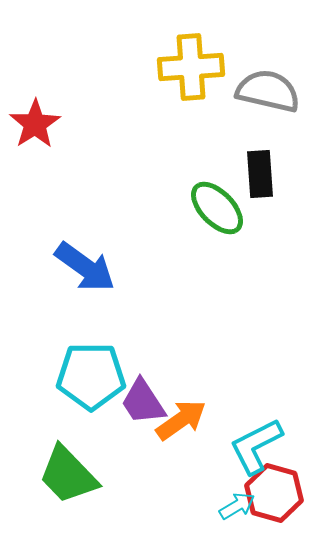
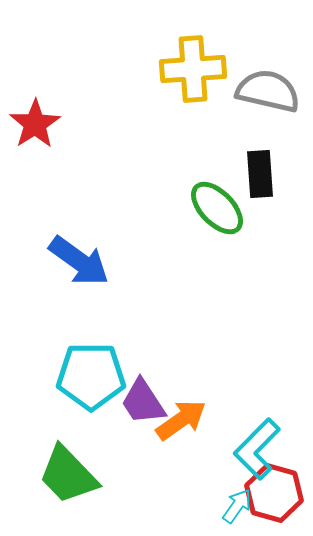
yellow cross: moved 2 px right, 2 px down
blue arrow: moved 6 px left, 6 px up
cyan L-shape: moved 1 px right, 3 px down; rotated 18 degrees counterclockwise
cyan arrow: rotated 24 degrees counterclockwise
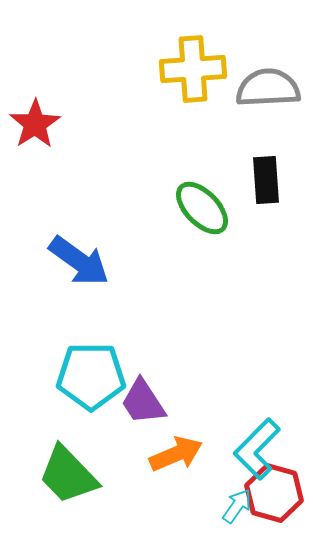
gray semicircle: moved 3 px up; rotated 16 degrees counterclockwise
black rectangle: moved 6 px right, 6 px down
green ellipse: moved 15 px left
orange arrow: moved 5 px left, 34 px down; rotated 12 degrees clockwise
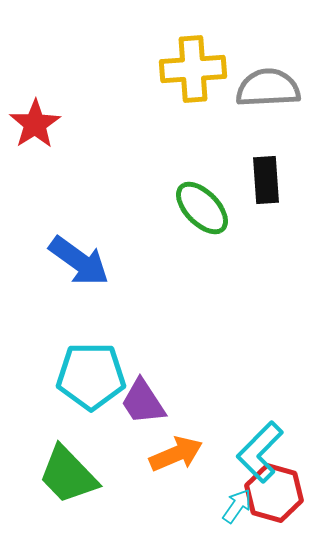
cyan L-shape: moved 3 px right, 3 px down
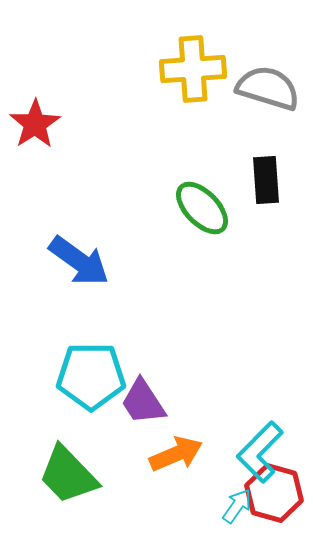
gray semicircle: rotated 20 degrees clockwise
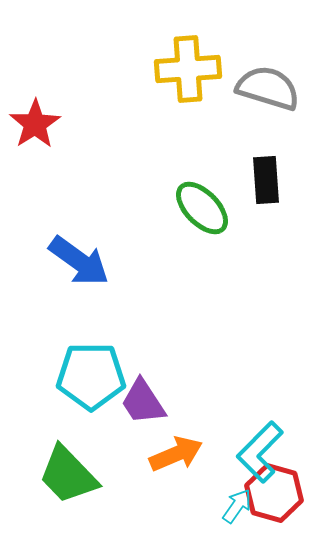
yellow cross: moved 5 px left
